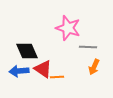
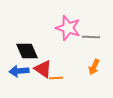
gray line: moved 3 px right, 10 px up
orange line: moved 1 px left, 1 px down
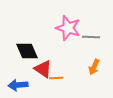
blue arrow: moved 1 px left, 14 px down
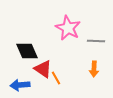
pink star: rotated 10 degrees clockwise
gray line: moved 5 px right, 4 px down
orange arrow: moved 2 px down; rotated 21 degrees counterclockwise
orange line: rotated 64 degrees clockwise
blue arrow: moved 2 px right
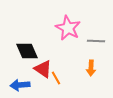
orange arrow: moved 3 px left, 1 px up
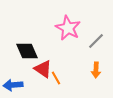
gray line: rotated 48 degrees counterclockwise
orange arrow: moved 5 px right, 2 px down
blue arrow: moved 7 px left
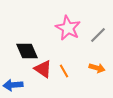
gray line: moved 2 px right, 6 px up
orange arrow: moved 1 px right, 2 px up; rotated 77 degrees counterclockwise
orange line: moved 8 px right, 7 px up
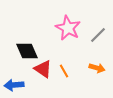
blue arrow: moved 1 px right
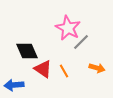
gray line: moved 17 px left, 7 px down
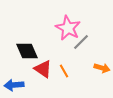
orange arrow: moved 5 px right
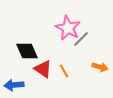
gray line: moved 3 px up
orange arrow: moved 2 px left, 1 px up
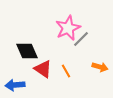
pink star: rotated 20 degrees clockwise
orange line: moved 2 px right
blue arrow: moved 1 px right
